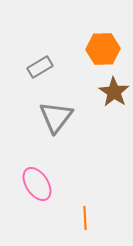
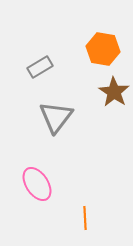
orange hexagon: rotated 12 degrees clockwise
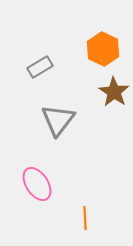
orange hexagon: rotated 16 degrees clockwise
gray triangle: moved 2 px right, 3 px down
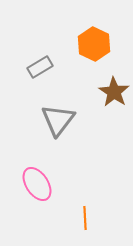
orange hexagon: moved 9 px left, 5 px up
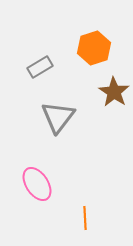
orange hexagon: moved 4 px down; rotated 16 degrees clockwise
gray triangle: moved 3 px up
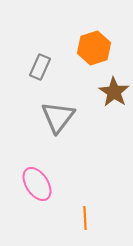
gray rectangle: rotated 35 degrees counterclockwise
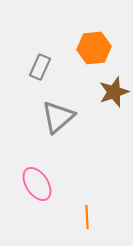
orange hexagon: rotated 12 degrees clockwise
brown star: rotated 20 degrees clockwise
gray triangle: rotated 12 degrees clockwise
orange line: moved 2 px right, 1 px up
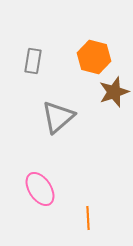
orange hexagon: moved 9 px down; rotated 20 degrees clockwise
gray rectangle: moved 7 px left, 6 px up; rotated 15 degrees counterclockwise
pink ellipse: moved 3 px right, 5 px down
orange line: moved 1 px right, 1 px down
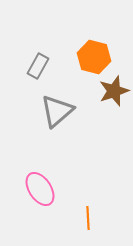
gray rectangle: moved 5 px right, 5 px down; rotated 20 degrees clockwise
brown star: moved 1 px up
gray triangle: moved 1 px left, 6 px up
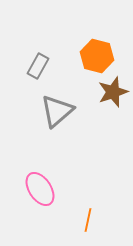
orange hexagon: moved 3 px right, 1 px up
brown star: moved 1 px left, 1 px down
orange line: moved 2 px down; rotated 15 degrees clockwise
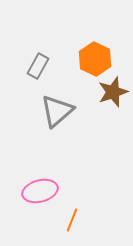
orange hexagon: moved 2 px left, 3 px down; rotated 12 degrees clockwise
pink ellipse: moved 2 px down; rotated 72 degrees counterclockwise
orange line: moved 16 px left; rotated 10 degrees clockwise
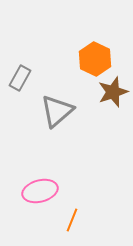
gray rectangle: moved 18 px left, 12 px down
